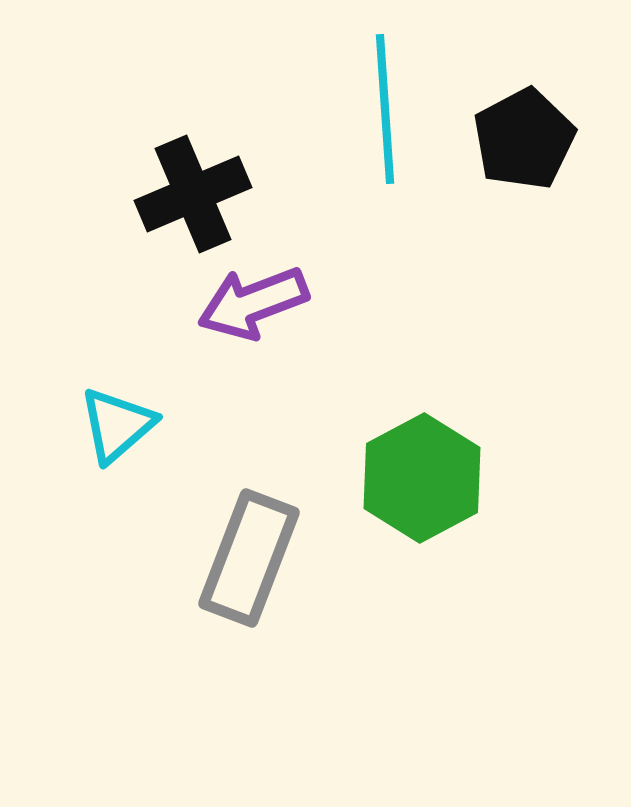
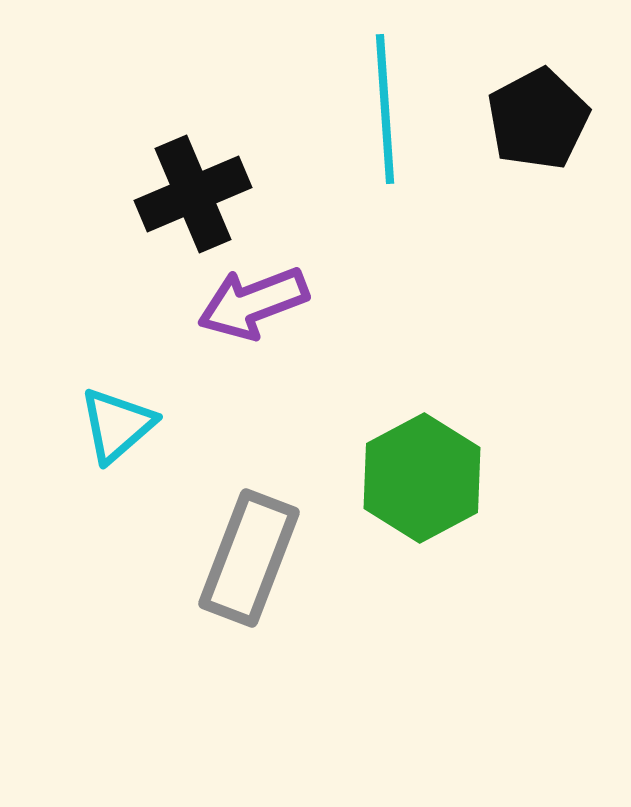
black pentagon: moved 14 px right, 20 px up
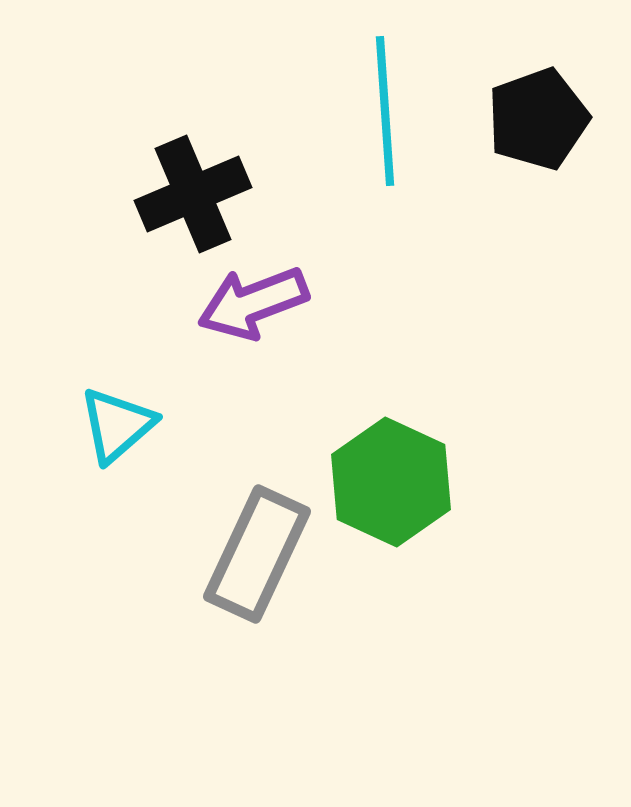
cyan line: moved 2 px down
black pentagon: rotated 8 degrees clockwise
green hexagon: moved 31 px left, 4 px down; rotated 7 degrees counterclockwise
gray rectangle: moved 8 px right, 4 px up; rotated 4 degrees clockwise
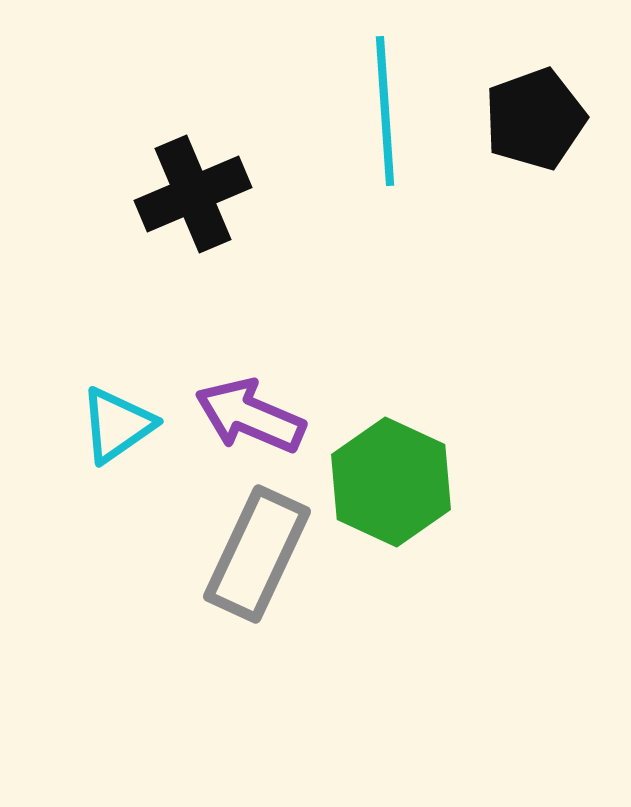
black pentagon: moved 3 px left
purple arrow: moved 3 px left, 113 px down; rotated 44 degrees clockwise
cyan triangle: rotated 6 degrees clockwise
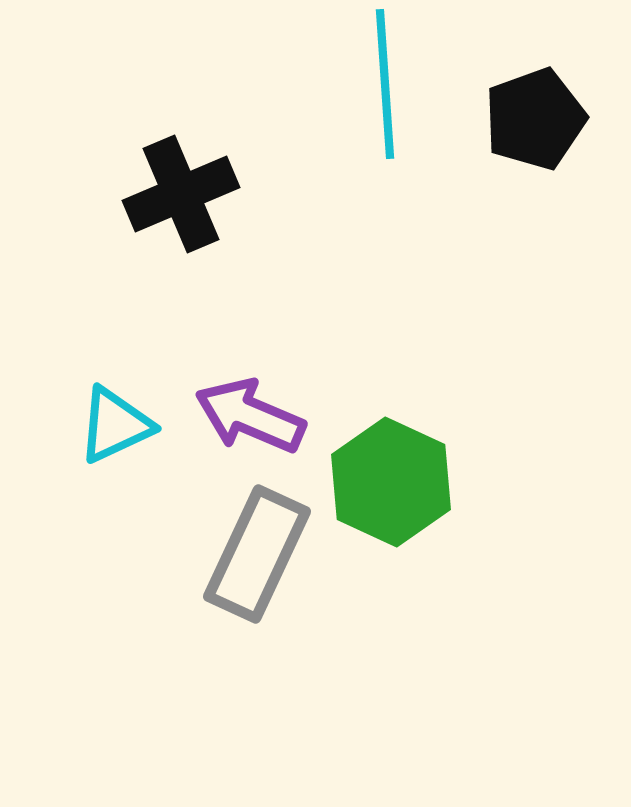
cyan line: moved 27 px up
black cross: moved 12 px left
cyan triangle: moved 2 px left; rotated 10 degrees clockwise
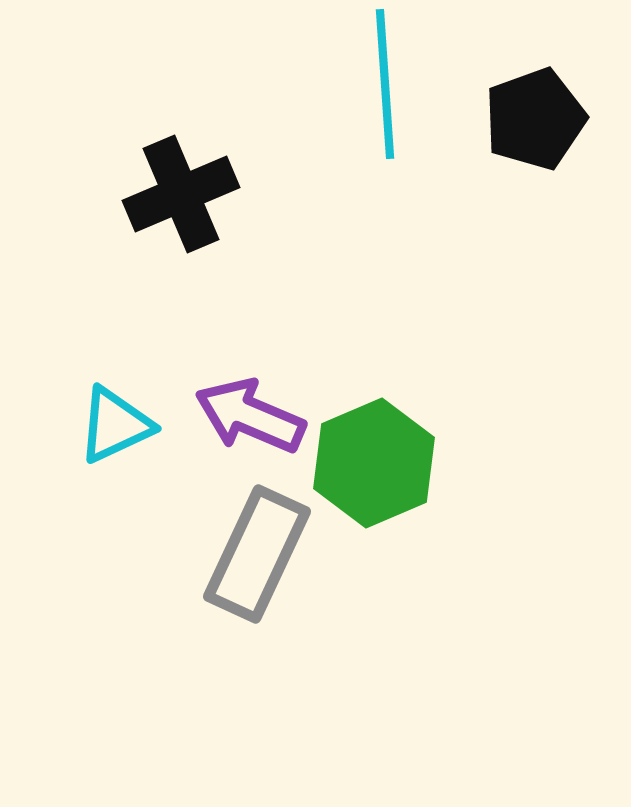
green hexagon: moved 17 px left, 19 px up; rotated 12 degrees clockwise
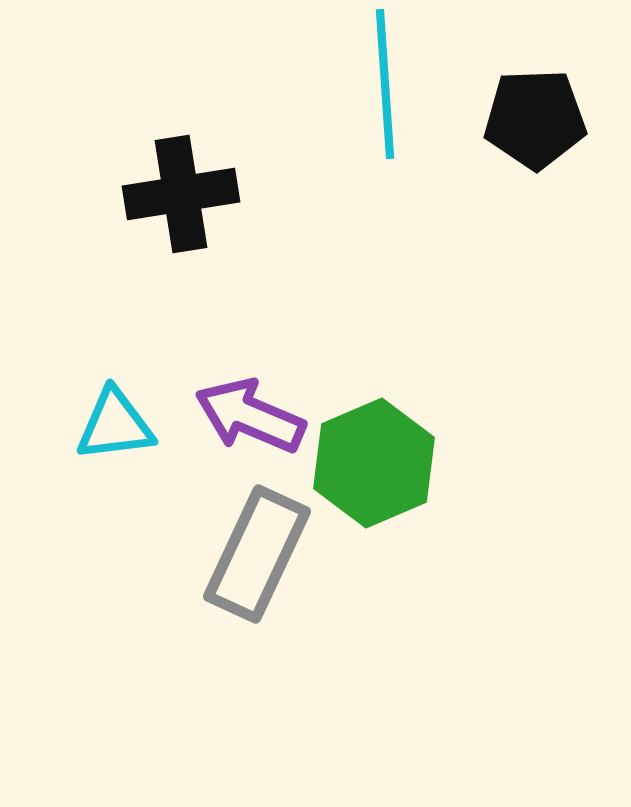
black pentagon: rotated 18 degrees clockwise
black cross: rotated 14 degrees clockwise
cyan triangle: rotated 18 degrees clockwise
